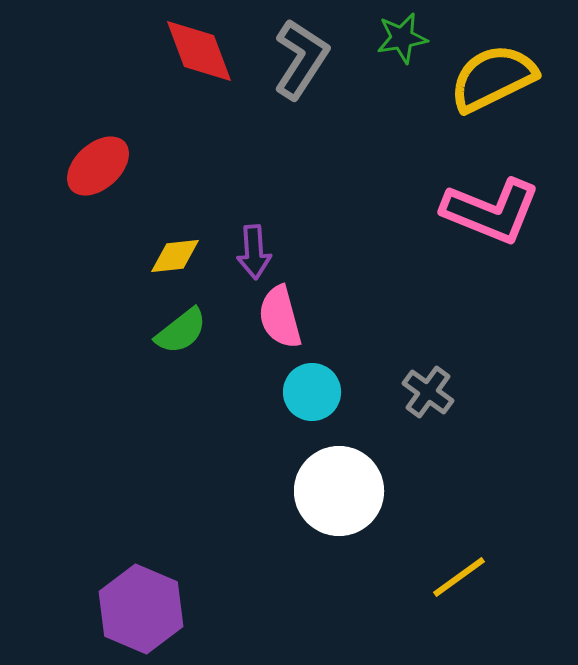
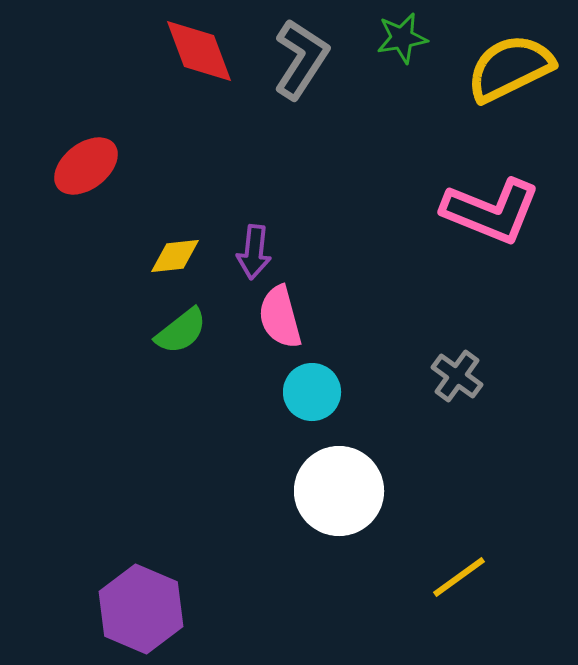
yellow semicircle: moved 17 px right, 10 px up
red ellipse: moved 12 px left; rotated 4 degrees clockwise
purple arrow: rotated 10 degrees clockwise
gray cross: moved 29 px right, 16 px up
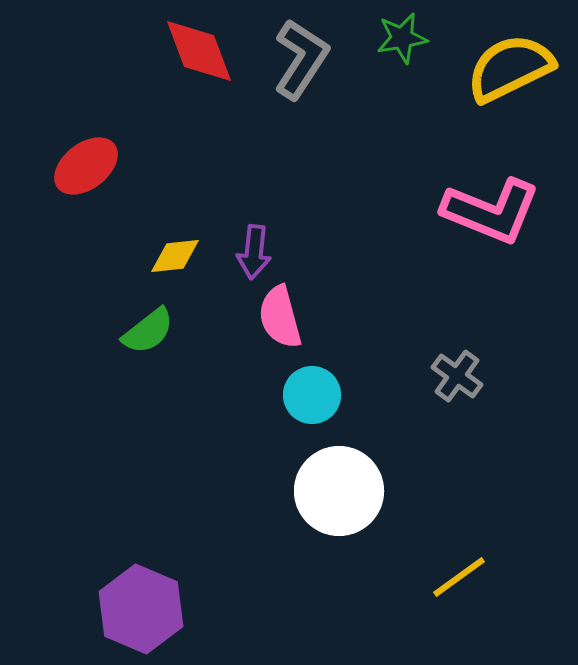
green semicircle: moved 33 px left
cyan circle: moved 3 px down
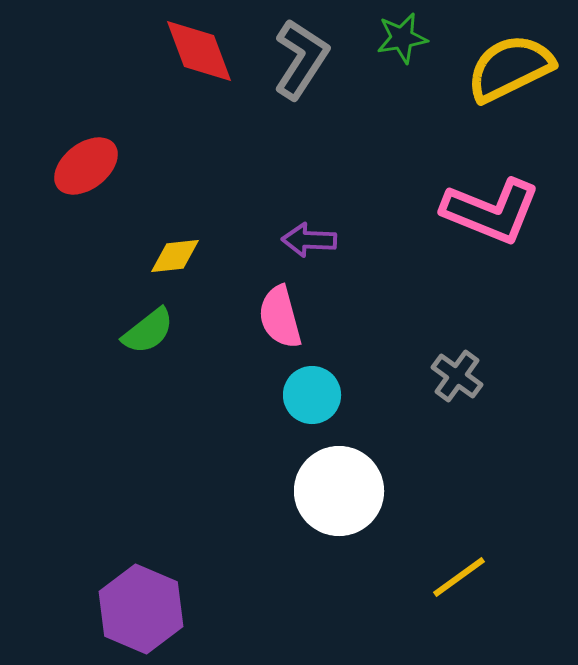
purple arrow: moved 55 px right, 12 px up; rotated 86 degrees clockwise
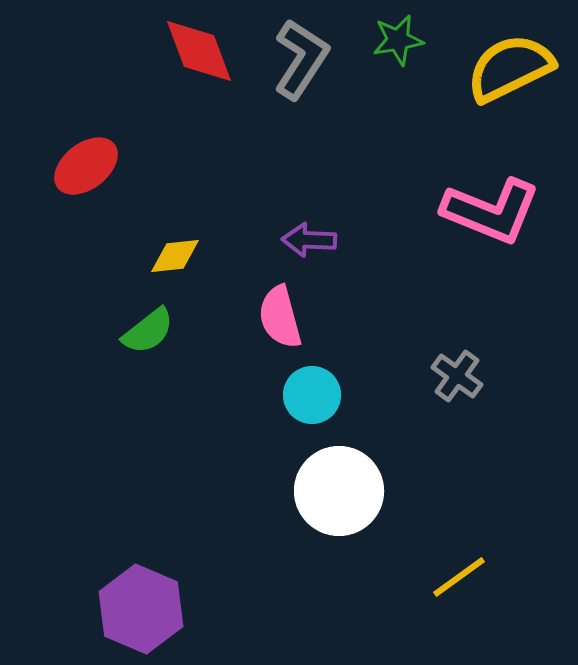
green star: moved 4 px left, 2 px down
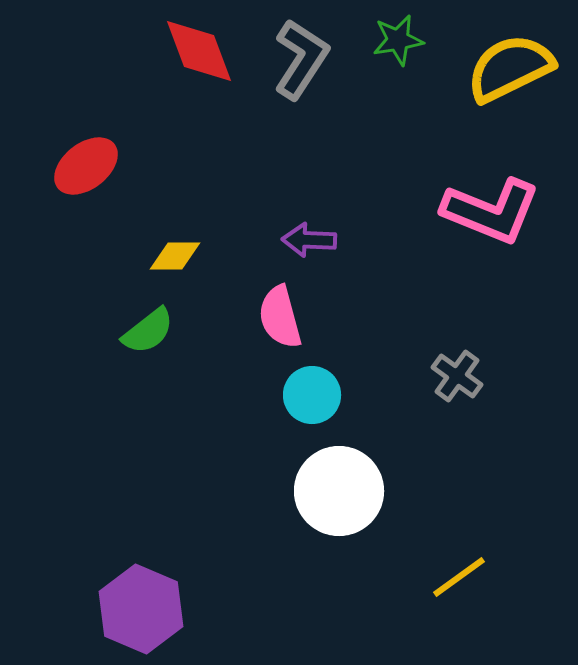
yellow diamond: rotated 6 degrees clockwise
